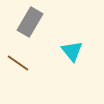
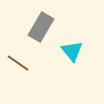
gray rectangle: moved 11 px right, 5 px down
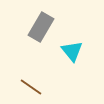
brown line: moved 13 px right, 24 px down
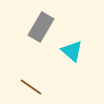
cyan triangle: rotated 10 degrees counterclockwise
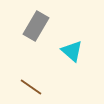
gray rectangle: moved 5 px left, 1 px up
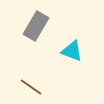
cyan triangle: rotated 20 degrees counterclockwise
